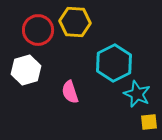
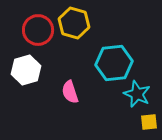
yellow hexagon: moved 1 px left, 1 px down; rotated 12 degrees clockwise
cyan hexagon: rotated 21 degrees clockwise
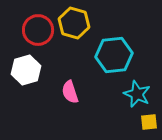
cyan hexagon: moved 8 px up
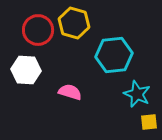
white hexagon: rotated 20 degrees clockwise
pink semicircle: rotated 125 degrees clockwise
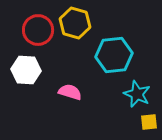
yellow hexagon: moved 1 px right
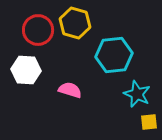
pink semicircle: moved 2 px up
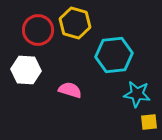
cyan star: rotated 16 degrees counterclockwise
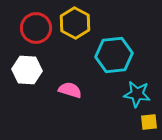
yellow hexagon: rotated 12 degrees clockwise
red circle: moved 2 px left, 2 px up
white hexagon: moved 1 px right
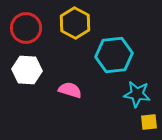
red circle: moved 10 px left
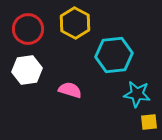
red circle: moved 2 px right, 1 px down
white hexagon: rotated 12 degrees counterclockwise
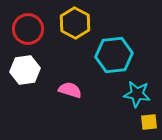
white hexagon: moved 2 px left
